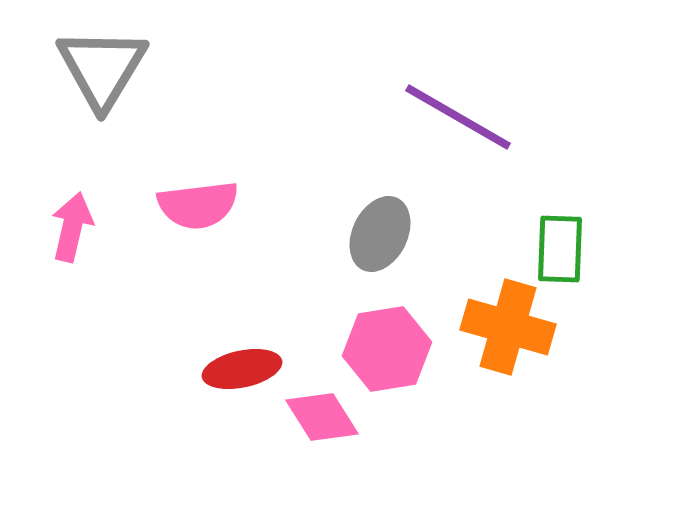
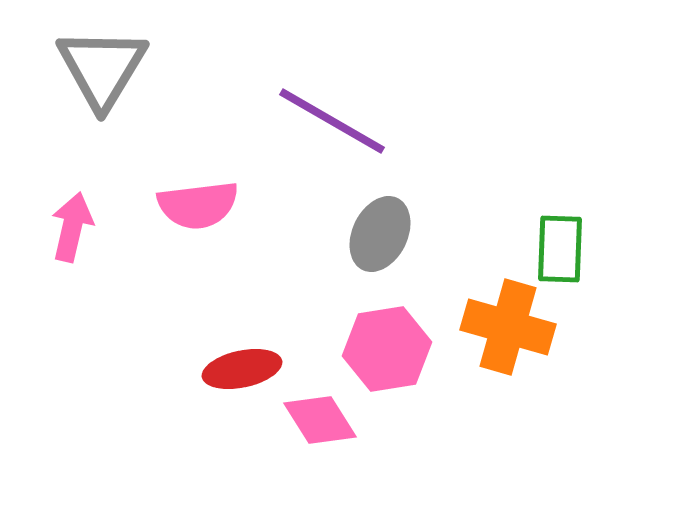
purple line: moved 126 px left, 4 px down
pink diamond: moved 2 px left, 3 px down
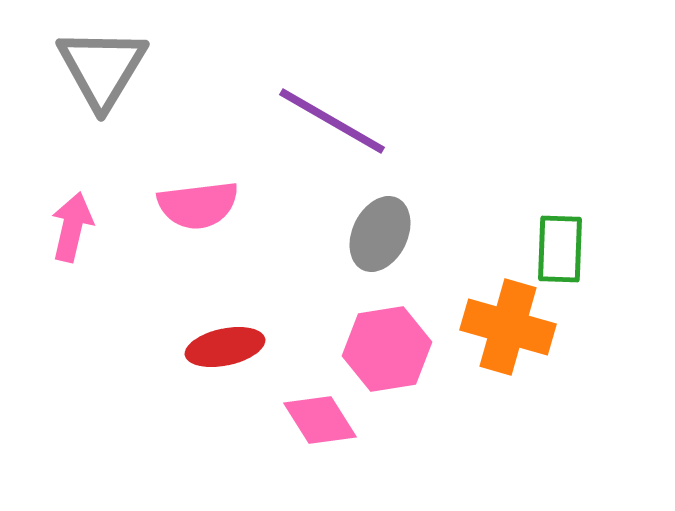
red ellipse: moved 17 px left, 22 px up
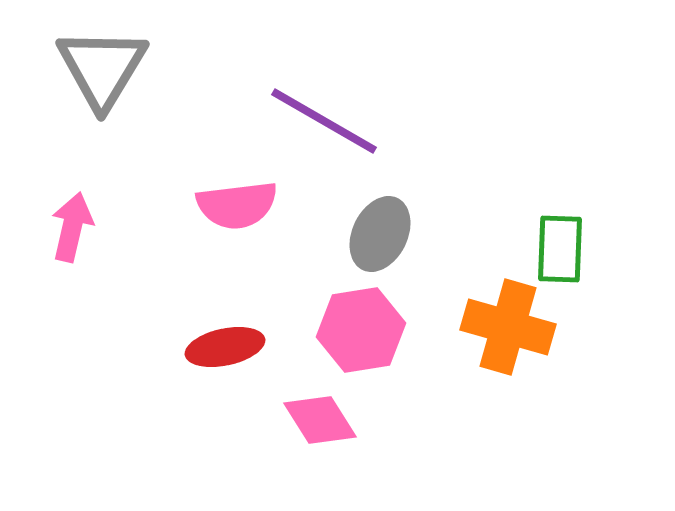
purple line: moved 8 px left
pink semicircle: moved 39 px right
pink hexagon: moved 26 px left, 19 px up
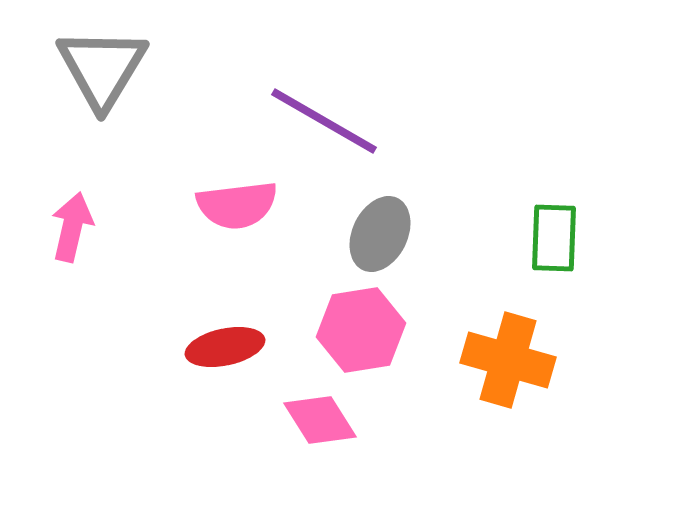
green rectangle: moved 6 px left, 11 px up
orange cross: moved 33 px down
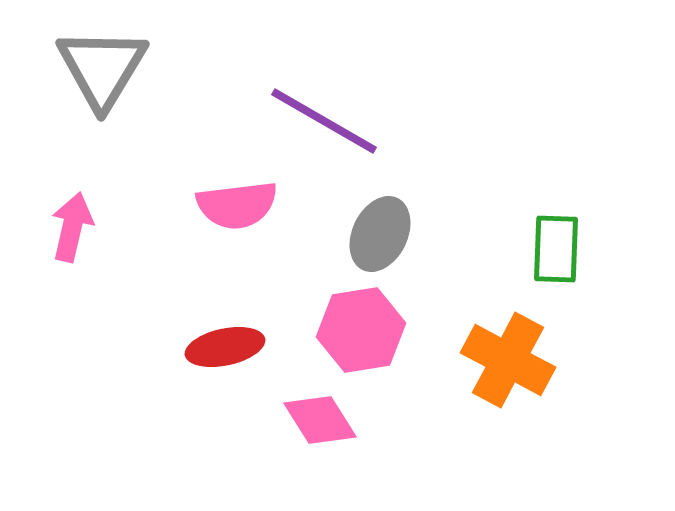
green rectangle: moved 2 px right, 11 px down
orange cross: rotated 12 degrees clockwise
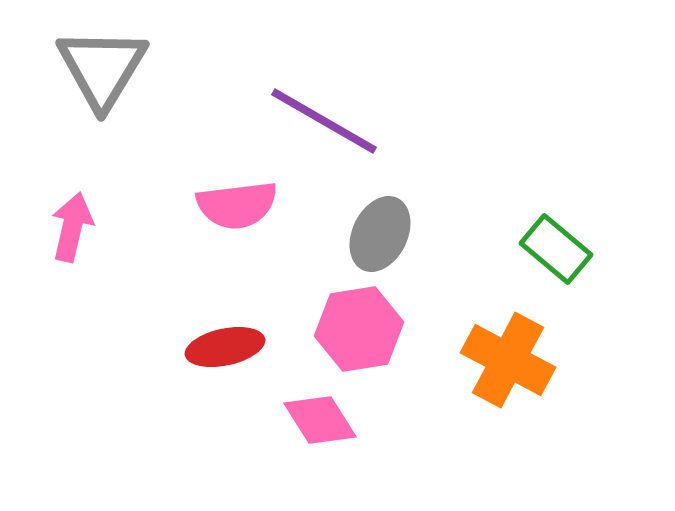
green rectangle: rotated 52 degrees counterclockwise
pink hexagon: moved 2 px left, 1 px up
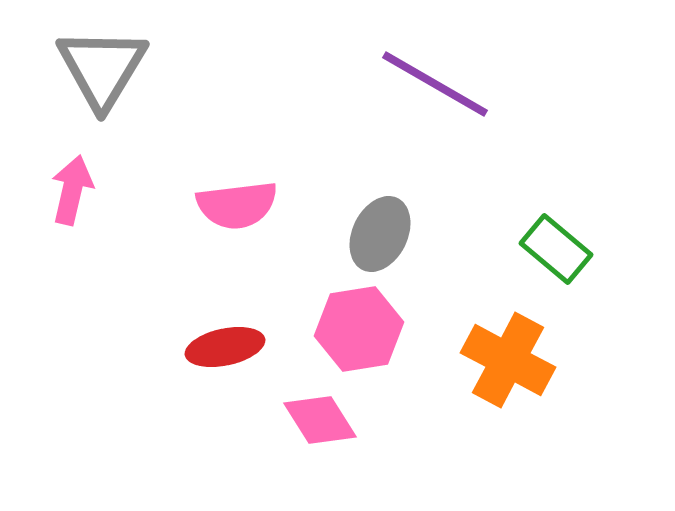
purple line: moved 111 px right, 37 px up
pink arrow: moved 37 px up
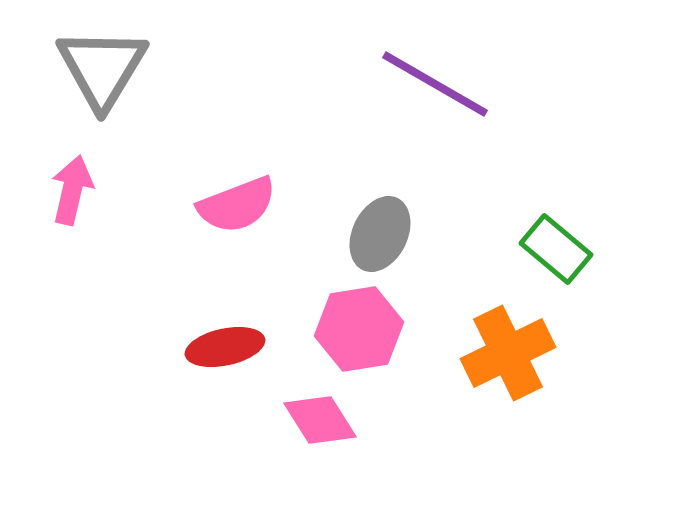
pink semicircle: rotated 14 degrees counterclockwise
orange cross: moved 7 px up; rotated 36 degrees clockwise
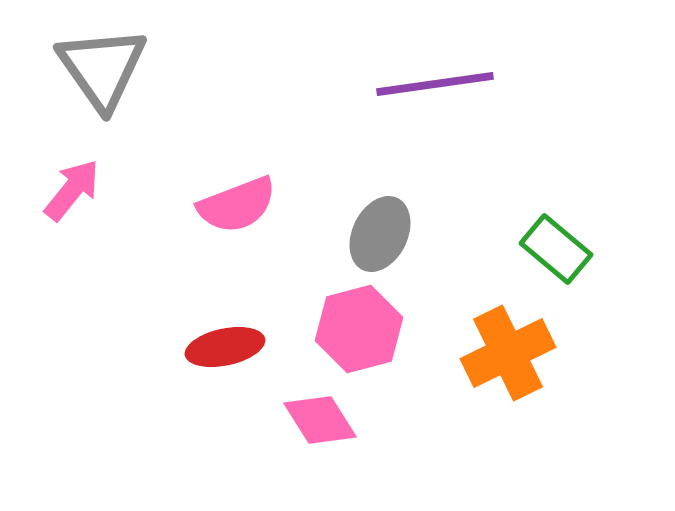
gray triangle: rotated 6 degrees counterclockwise
purple line: rotated 38 degrees counterclockwise
pink arrow: rotated 26 degrees clockwise
pink hexagon: rotated 6 degrees counterclockwise
